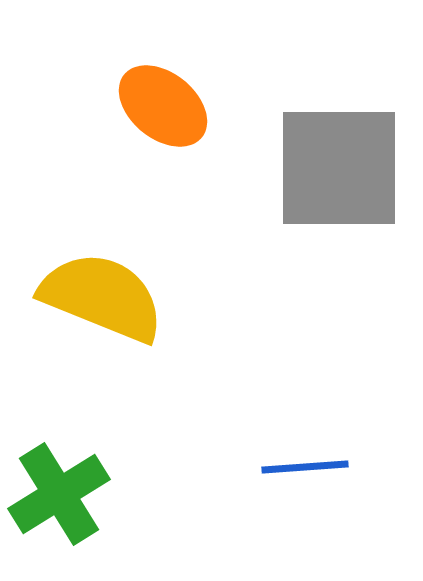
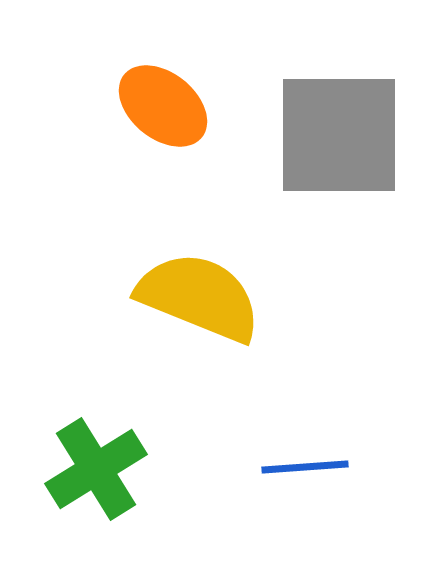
gray square: moved 33 px up
yellow semicircle: moved 97 px right
green cross: moved 37 px right, 25 px up
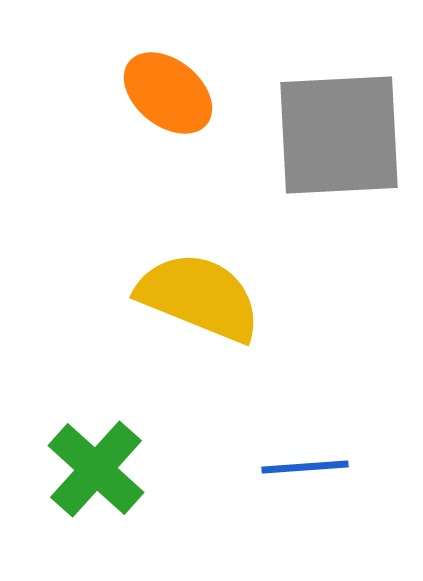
orange ellipse: moved 5 px right, 13 px up
gray square: rotated 3 degrees counterclockwise
green cross: rotated 16 degrees counterclockwise
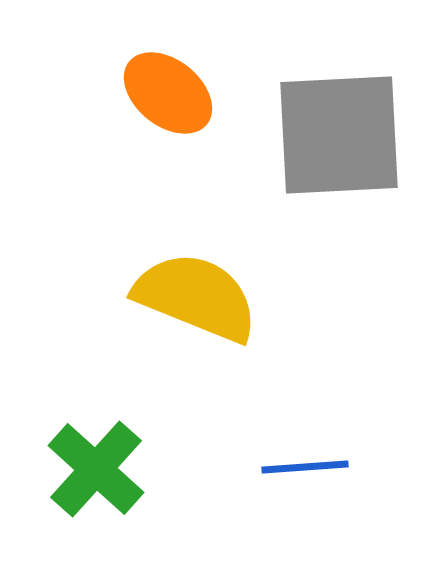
yellow semicircle: moved 3 px left
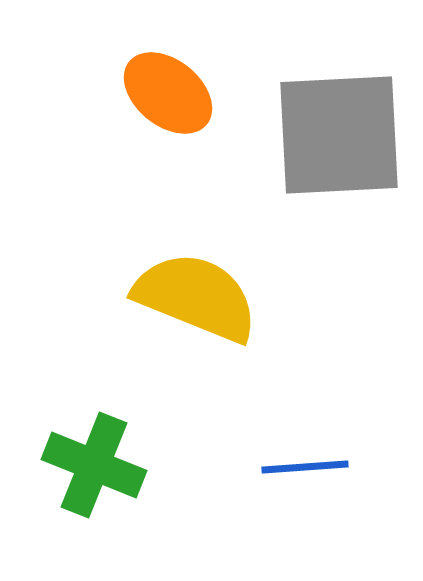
green cross: moved 2 px left, 4 px up; rotated 20 degrees counterclockwise
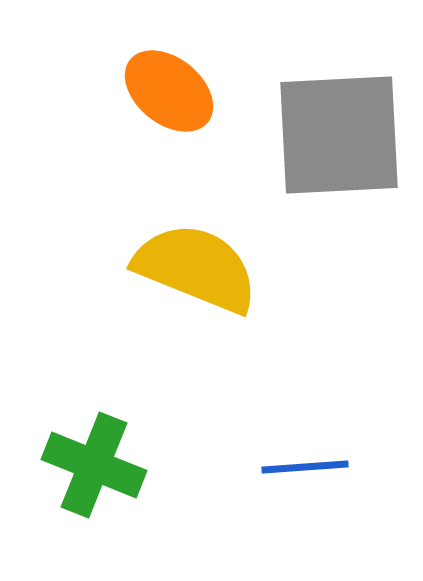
orange ellipse: moved 1 px right, 2 px up
yellow semicircle: moved 29 px up
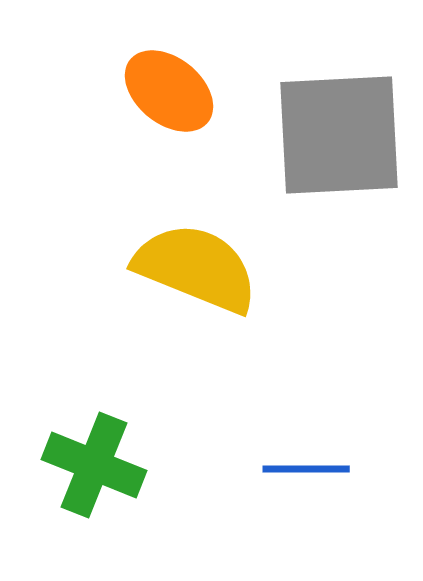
blue line: moved 1 px right, 2 px down; rotated 4 degrees clockwise
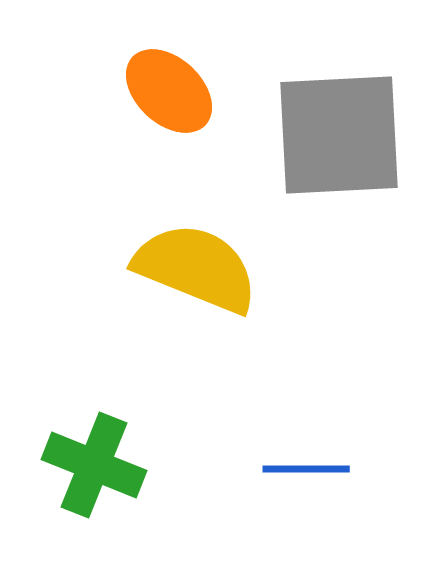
orange ellipse: rotated 4 degrees clockwise
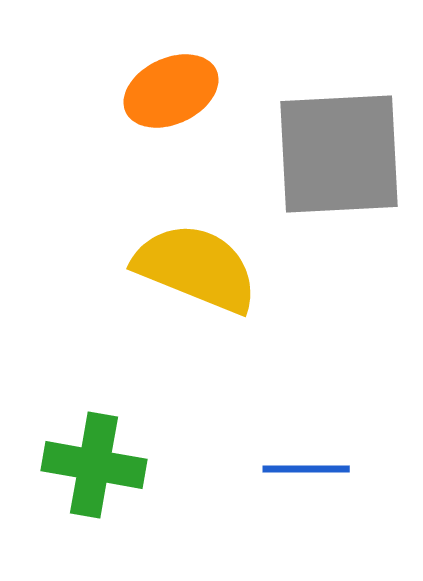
orange ellipse: moved 2 px right; rotated 68 degrees counterclockwise
gray square: moved 19 px down
green cross: rotated 12 degrees counterclockwise
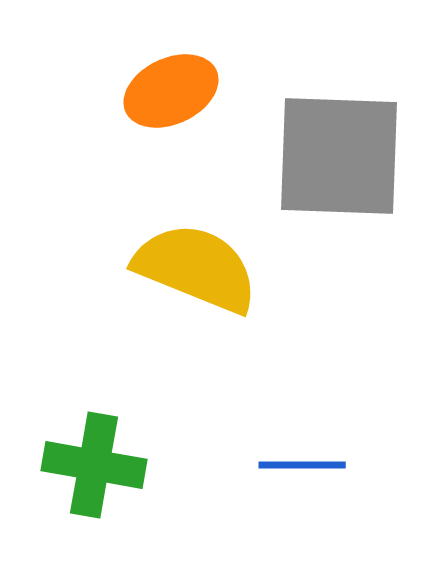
gray square: moved 2 px down; rotated 5 degrees clockwise
blue line: moved 4 px left, 4 px up
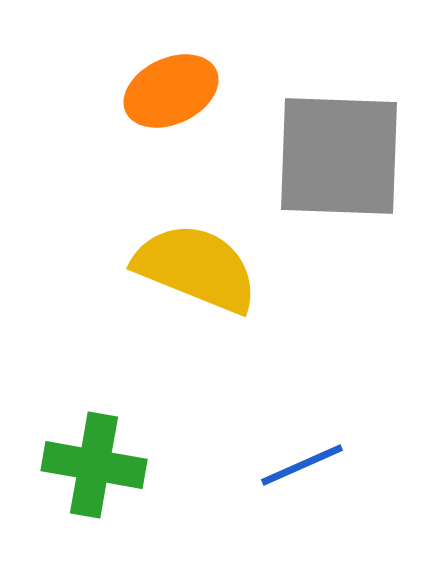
blue line: rotated 24 degrees counterclockwise
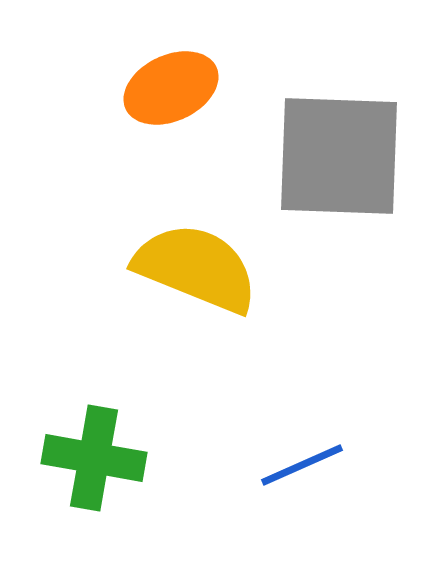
orange ellipse: moved 3 px up
green cross: moved 7 px up
